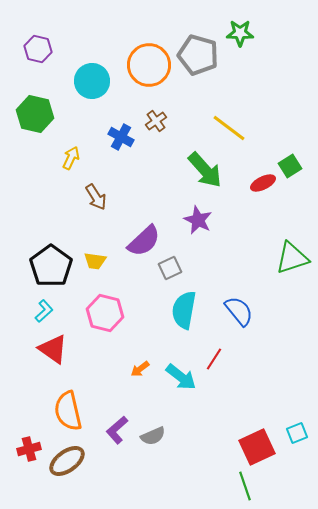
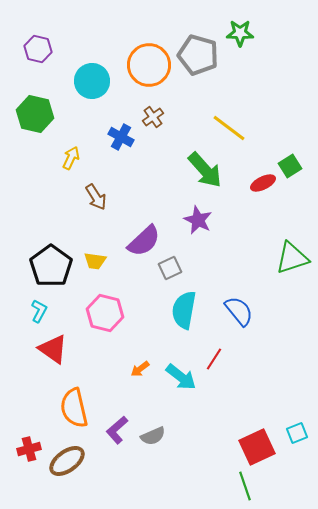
brown cross: moved 3 px left, 4 px up
cyan L-shape: moved 5 px left; rotated 20 degrees counterclockwise
orange semicircle: moved 6 px right, 3 px up
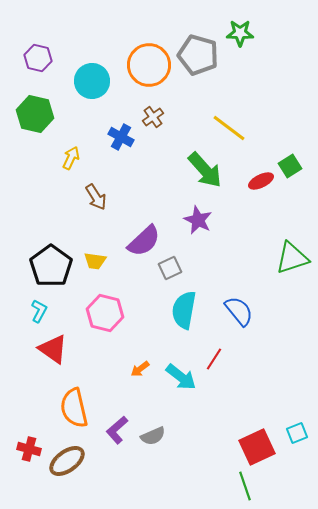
purple hexagon: moved 9 px down
red ellipse: moved 2 px left, 2 px up
red cross: rotated 30 degrees clockwise
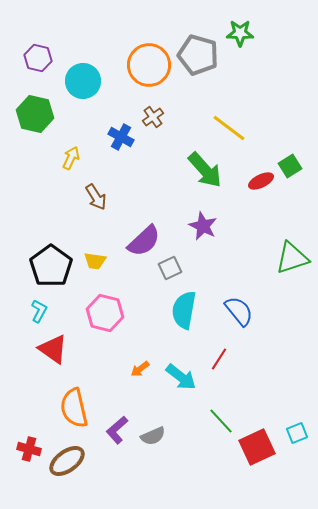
cyan circle: moved 9 px left
purple star: moved 5 px right, 6 px down
red line: moved 5 px right
green line: moved 24 px left, 65 px up; rotated 24 degrees counterclockwise
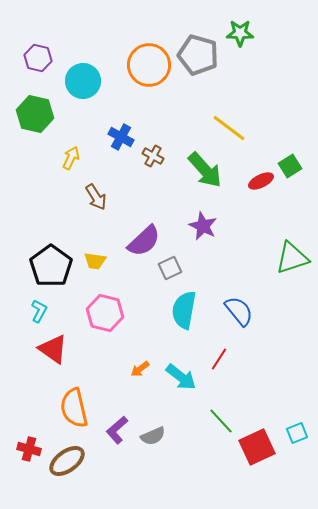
brown cross: moved 39 px down; rotated 25 degrees counterclockwise
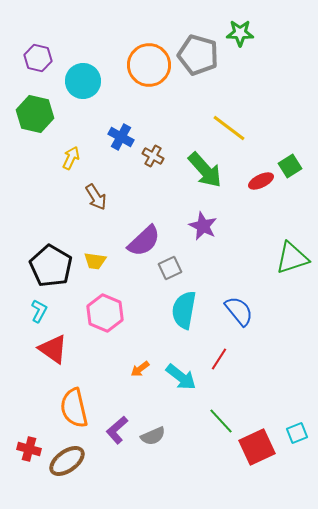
black pentagon: rotated 6 degrees counterclockwise
pink hexagon: rotated 9 degrees clockwise
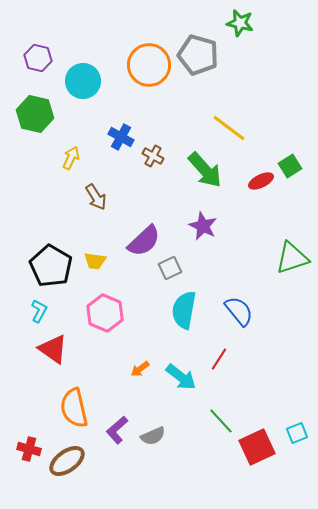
green star: moved 10 px up; rotated 12 degrees clockwise
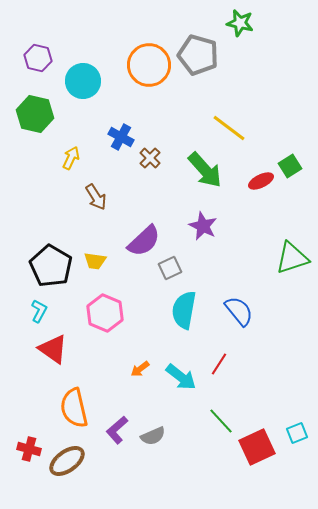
brown cross: moved 3 px left, 2 px down; rotated 15 degrees clockwise
red line: moved 5 px down
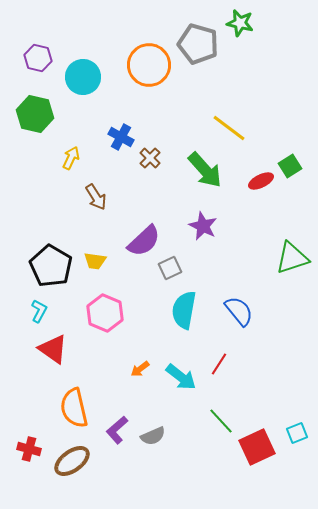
gray pentagon: moved 11 px up
cyan circle: moved 4 px up
brown ellipse: moved 5 px right
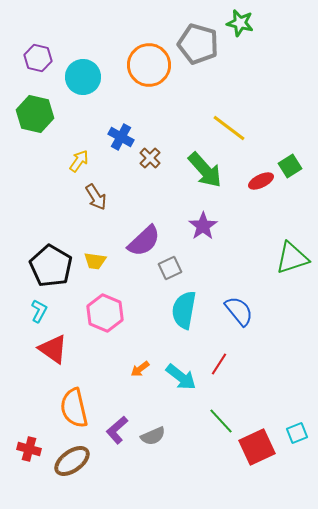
yellow arrow: moved 8 px right, 3 px down; rotated 10 degrees clockwise
purple star: rotated 12 degrees clockwise
